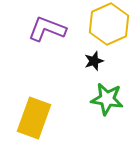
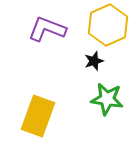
yellow hexagon: moved 1 px left, 1 px down
yellow rectangle: moved 4 px right, 2 px up
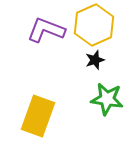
yellow hexagon: moved 14 px left
purple L-shape: moved 1 px left, 1 px down
black star: moved 1 px right, 1 px up
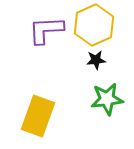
purple L-shape: rotated 24 degrees counterclockwise
black star: moved 1 px right; rotated 12 degrees clockwise
green star: rotated 16 degrees counterclockwise
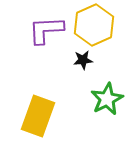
black star: moved 13 px left
green star: rotated 20 degrees counterclockwise
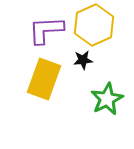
yellow rectangle: moved 6 px right, 37 px up
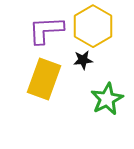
yellow hexagon: moved 1 px left, 1 px down; rotated 6 degrees counterclockwise
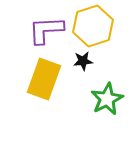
yellow hexagon: rotated 12 degrees clockwise
black star: moved 1 px down
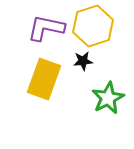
purple L-shape: moved 2 px up; rotated 15 degrees clockwise
green star: moved 1 px right, 1 px up
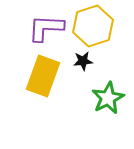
purple L-shape: rotated 9 degrees counterclockwise
yellow rectangle: moved 1 px left, 3 px up
